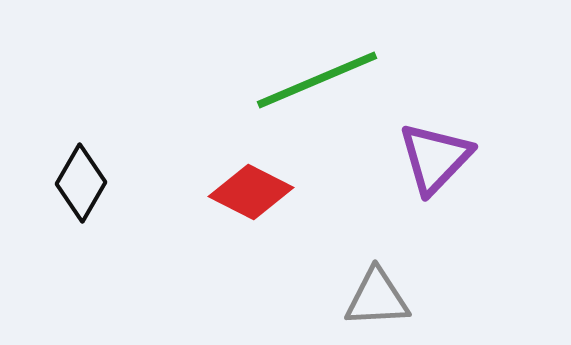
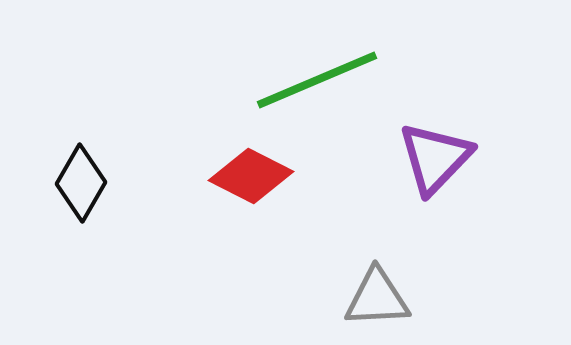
red diamond: moved 16 px up
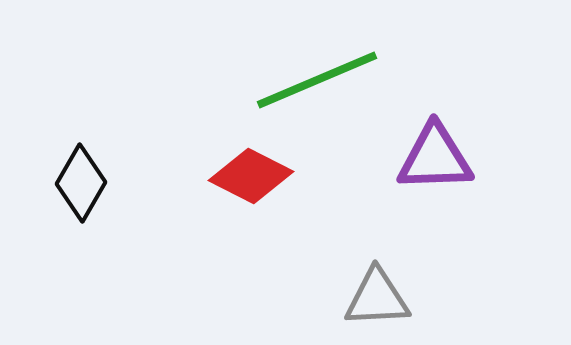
purple triangle: rotated 44 degrees clockwise
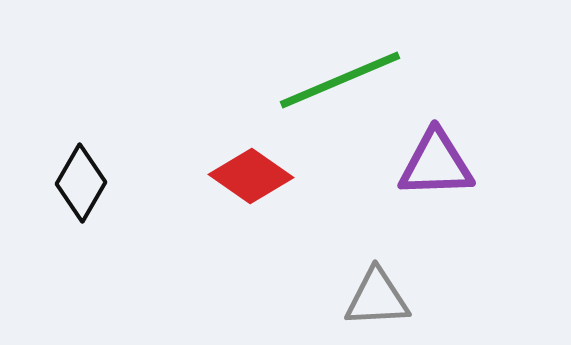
green line: moved 23 px right
purple triangle: moved 1 px right, 6 px down
red diamond: rotated 8 degrees clockwise
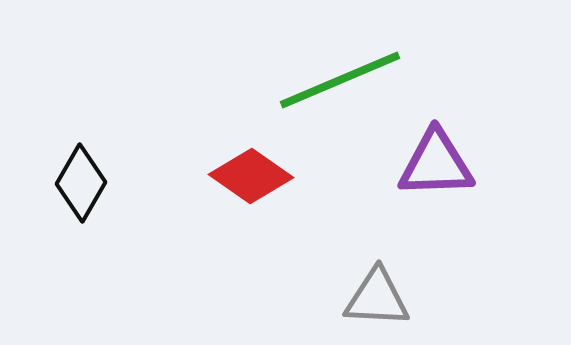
gray triangle: rotated 6 degrees clockwise
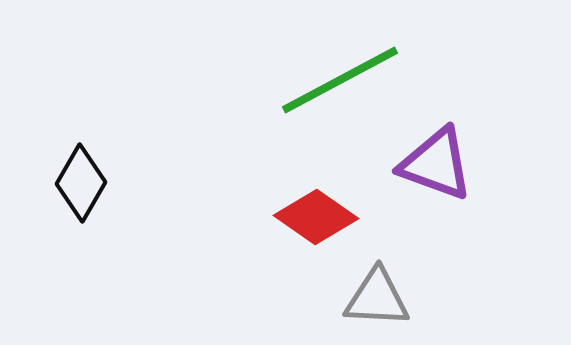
green line: rotated 5 degrees counterclockwise
purple triangle: rotated 22 degrees clockwise
red diamond: moved 65 px right, 41 px down
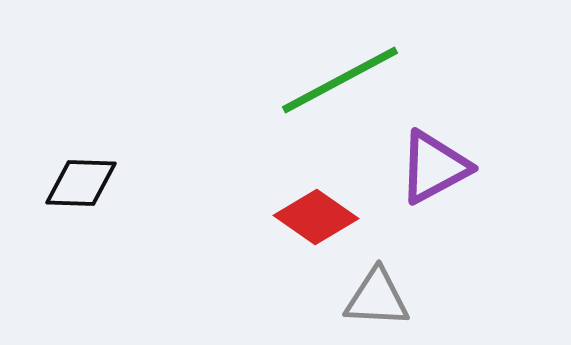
purple triangle: moved 2 px left, 3 px down; rotated 48 degrees counterclockwise
black diamond: rotated 62 degrees clockwise
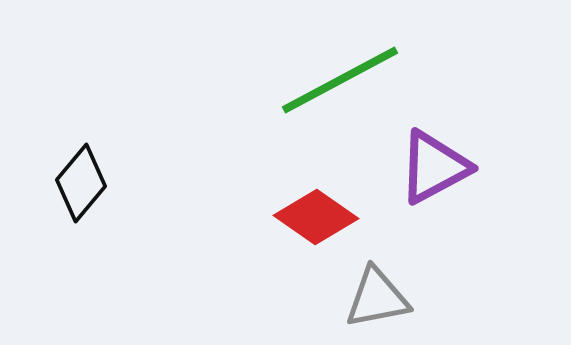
black diamond: rotated 52 degrees counterclockwise
gray triangle: rotated 14 degrees counterclockwise
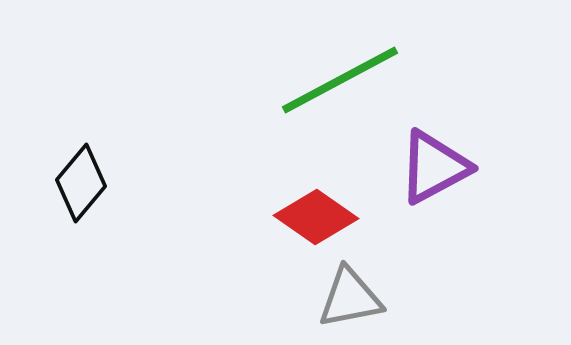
gray triangle: moved 27 px left
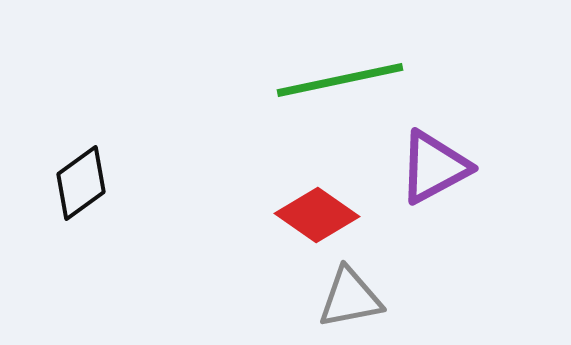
green line: rotated 16 degrees clockwise
black diamond: rotated 14 degrees clockwise
red diamond: moved 1 px right, 2 px up
